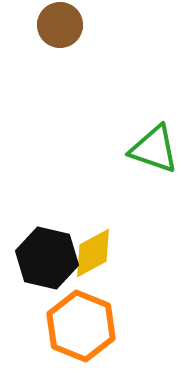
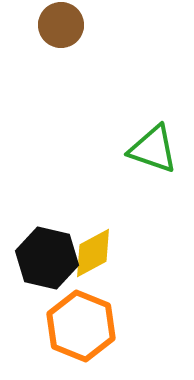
brown circle: moved 1 px right
green triangle: moved 1 px left
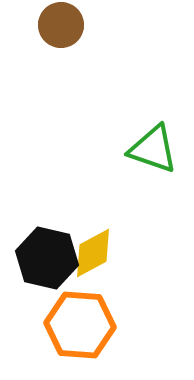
orange hexagon: moved 1 px left, 1 px up; rotated 18 degrees counterclockwise
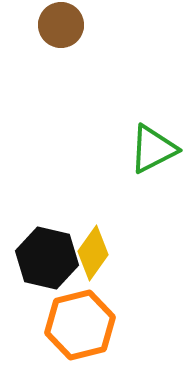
green triangle: rotated 46 degrees counterclockwise
yellow diamond: rotated 26 degrees counterclockwise
orange hexagon: rotated 18 degrees counterclockwise
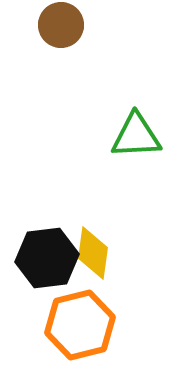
green triangle: moved 17 px left, 13 px up; rotated 24 degrees clockwise
yellow diamond: rotated 28 degrees counterclockwise
black hexagon: rotated 20 degrees counterclockwise
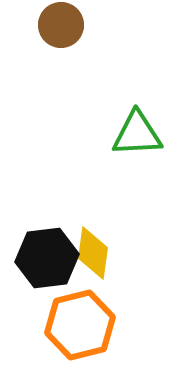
green triangle: moved 1 px right, 2 px up
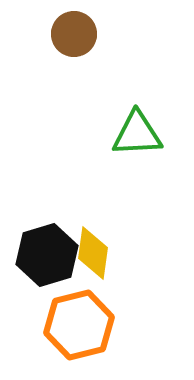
brown circle: moved 13 px right, 9 px down
black hexagon: moved 3 px up; rotated 10 degrees counterclockwise
orange hexagon: moved 1 px left
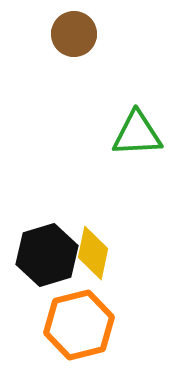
yellow diamond: rotated 4 degrees clockwise
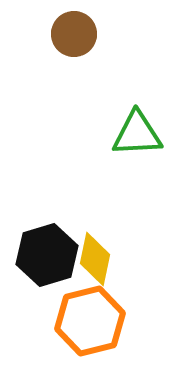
yellow diamond: moved 2 px right, 6 px down
orange hexagon: moved 11 px right, 4 px up
